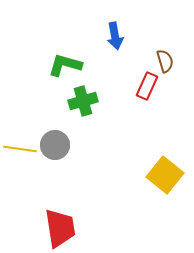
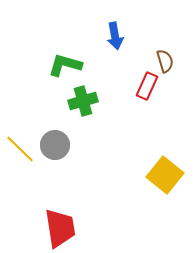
yellow line: rotated 36 degrees clockwise
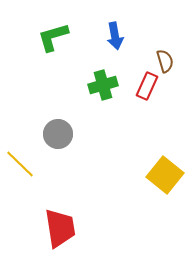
green L-shape: moved 12 px left, 28 px up; rotated 32 degrees counterclockwise
green cross: moved 20 px right, 16 px up
gray circle: moved 3 px right, 11 px up
yellow line: moved 15 px down
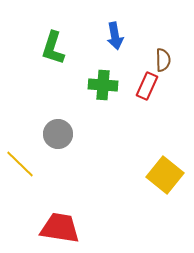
green L-shape: moved 11 px down; rotated 56 degrees counterclockwise
brown semicircle: moved 2 px left, 1 px up; rotated 15 degrees clockwise
green cross: rotated 20 degrees clockwise
red trapezoid: rotated 72 degrees counterclockwise
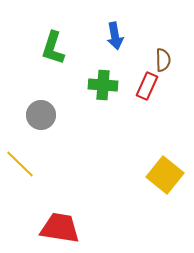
gray circle: moved 17 px left, 19 px up
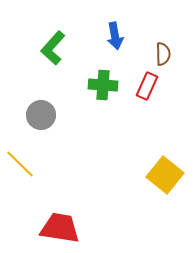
green L-shape: rotated 24 degrees clockwise
brown semicircle: moved 6 px up
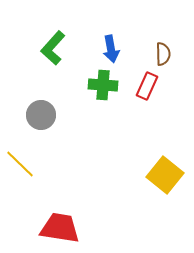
blue arrow: moved 4 px left, 13 px down
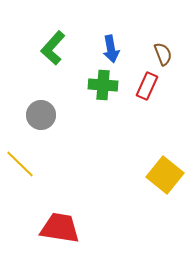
brown semicircle: rotated 20 degrees counterclockwise
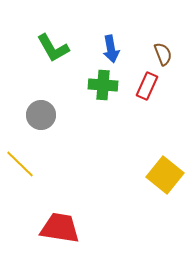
green L-shape: rotated 72 degrees counterclockwise
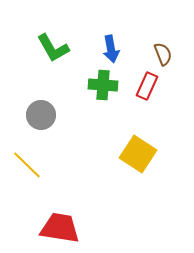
yellow line: moved 7 px right, 1 px down
yellow square: moved 27 px left, 21 px up; rotated 6 degrees counterclockwise
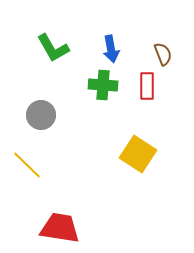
red rectangle: rotated 24 degrees counterclockwise
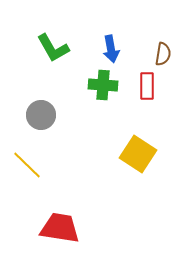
brown semicircle: rotated 30 degrees clockwise
